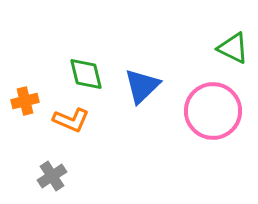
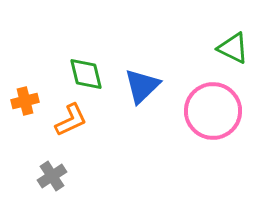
orange L-shape: rotated 48 degrees counterclockwise
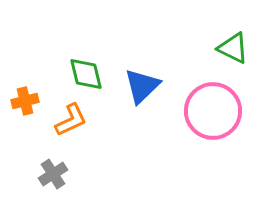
gray cross: moved 1 px right, 2 px up
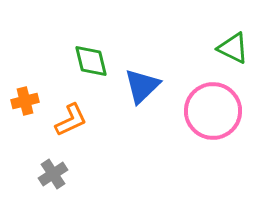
green diamond: moved 5 px right, 13 px up
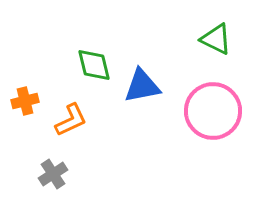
green triangle: moved 17 px left, 9 px up
green diamond: moved 3 px right, 4 px down
blue triangle: rotated 33 degrees clockwise
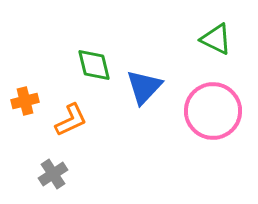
blue triangle: moved 2 px right, 1 px down; rotated 36 degrees counterclockwise
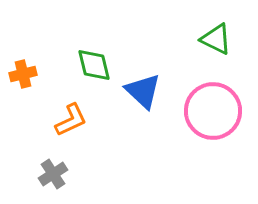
blue triangle: moved 1 px left, 4 px down; rotated 30 degrees counterclockwise
orange cross: moved 2 px left, 27 px up
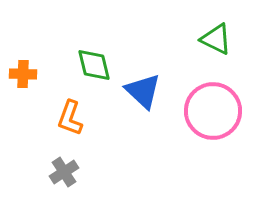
orange cross: rotated 16 degrees clockwise
orange L-shape: moved 1 px left, 2 px up; rotated 135 degrees clockwise
gray cross: moved 11 px right, 2 px up
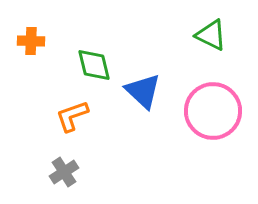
green triangle: moved 5 px left, 4 px up
orange cross: moved 8 px right, 33 px up
orange L-shape: moved 2 px right, 2 px up; rotated 51 degrees clockwise
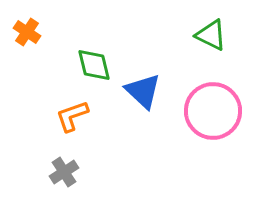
orange cross: moved 4 px left, 9 px up; rotated 32 degrees clockwise
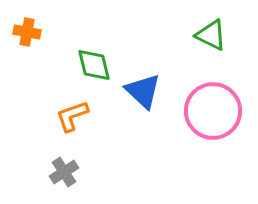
orange cross: rotated 24 degrees counterclockwise
